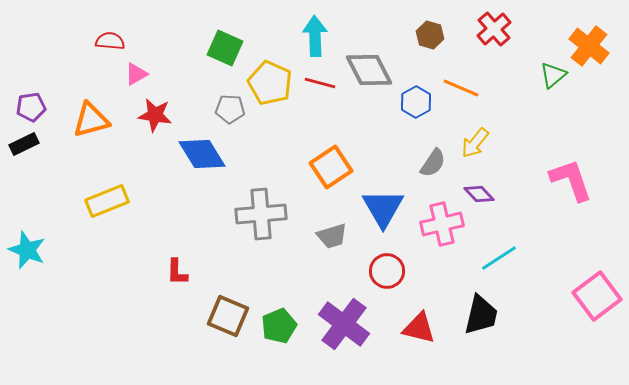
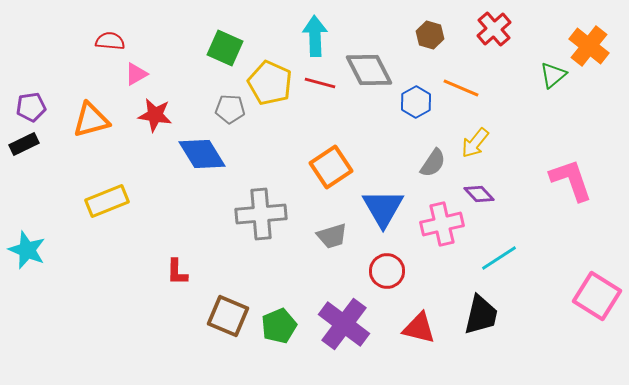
pink square: rotated 21 degrees counterclockwise
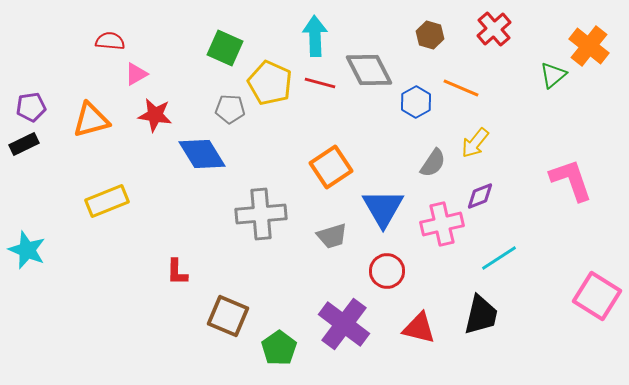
purple diamond: moved 1 px right, 2 px down; rotated 68 degrees counterclockwise
green pentagon: moved 22 px down; rotated 12 degrees counterclockwise
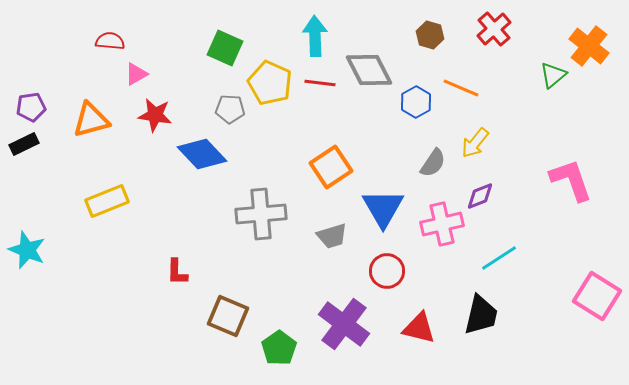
red line: rotated 8 degrees counterclockwise
blue diamond: rotated 12 degrees counterclockwise
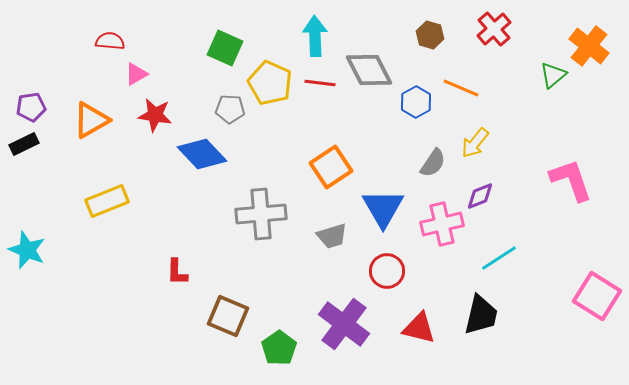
orange triangle: rotated 15 degrees counterclockwise
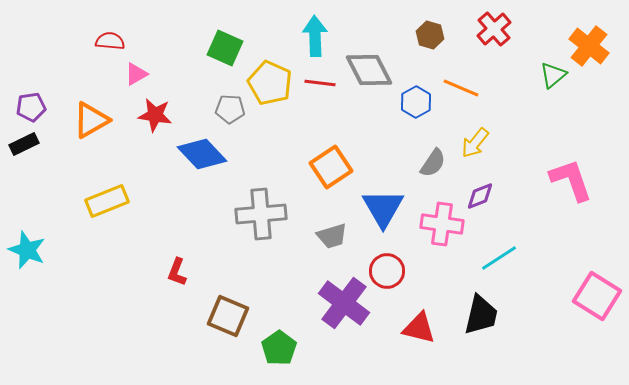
pink cross: rotated 21 degrees clockwise
red L-shape: rotated 20 degrees clockwise
purple cross: moved 21 px up
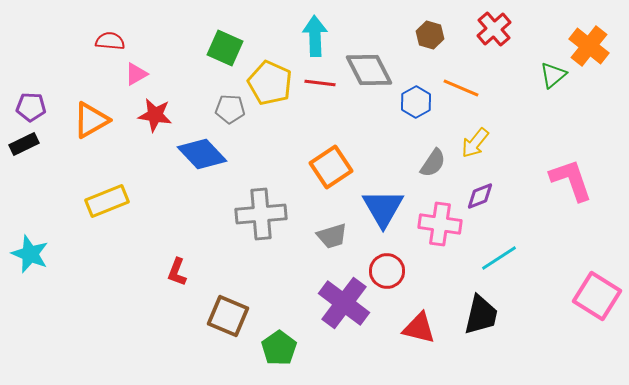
purple pentagon: rotated 12 degrees clockwise
pink cross: moved 2 px left
cyan star: moved 3 px right, 4 px down
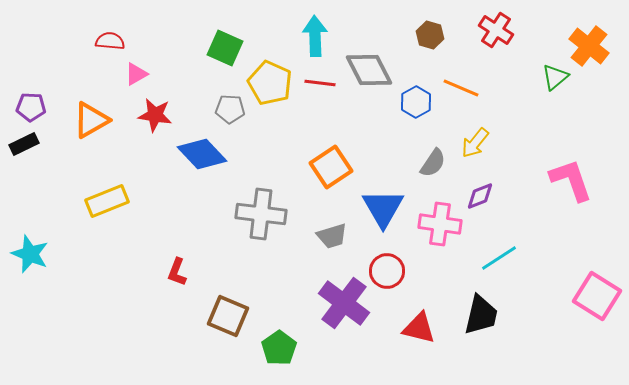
red cross: moved 2 px right, 1 px down; rotated 16 degrees counterclockwise
green triangle: moved 2 px right, 2 px down
gray cross: rotated 12 degrees clockwise
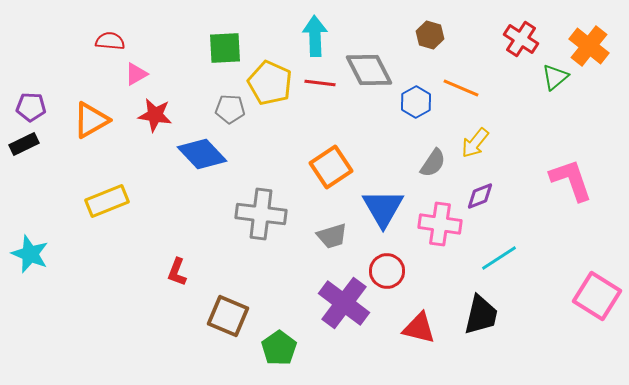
red cross: moved 25 px right, 9 px down
green square: rotated 27 degrees counterclockwise
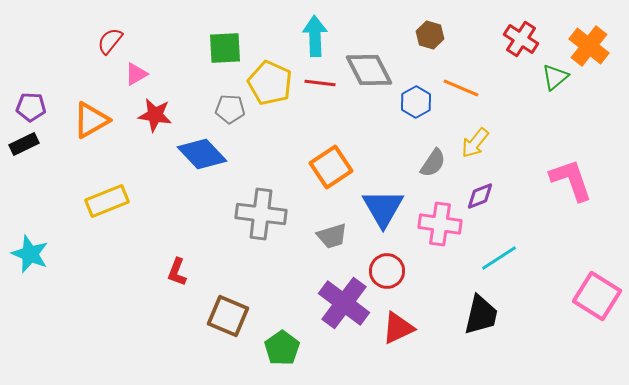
red semicircle: rotated 56 degrees counterclockwise
red triangle: moved 21 px left; rotated 39 degrees counterclockwise
green pentagon: moved 3 px right
